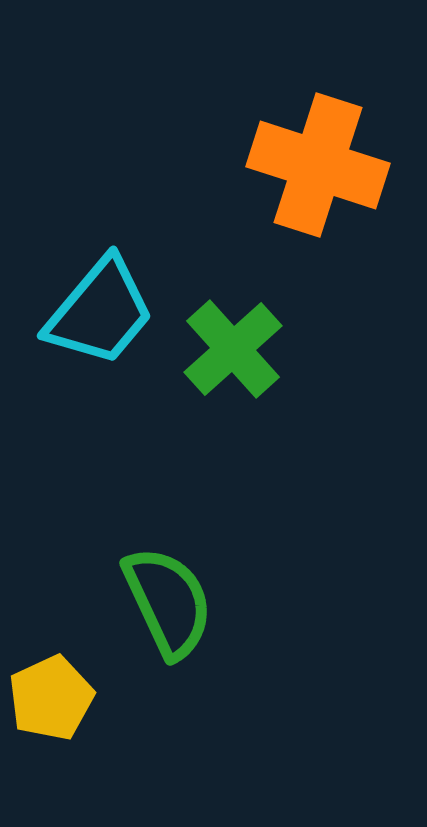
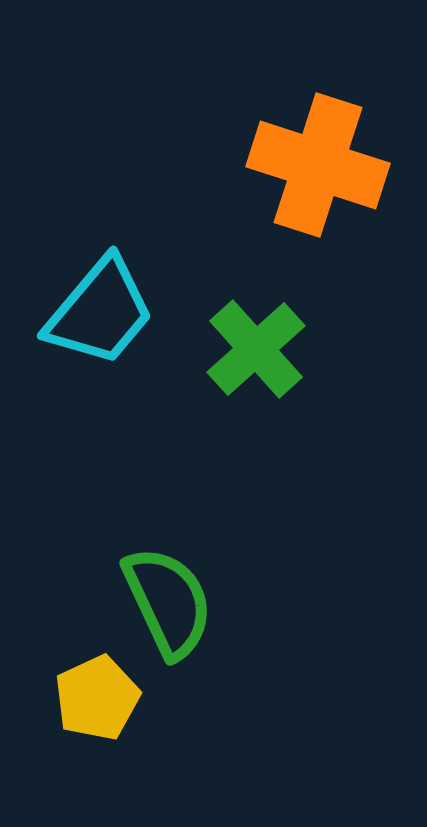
green cross: moved 23 px right
yellow pentagon: moved 46 px right
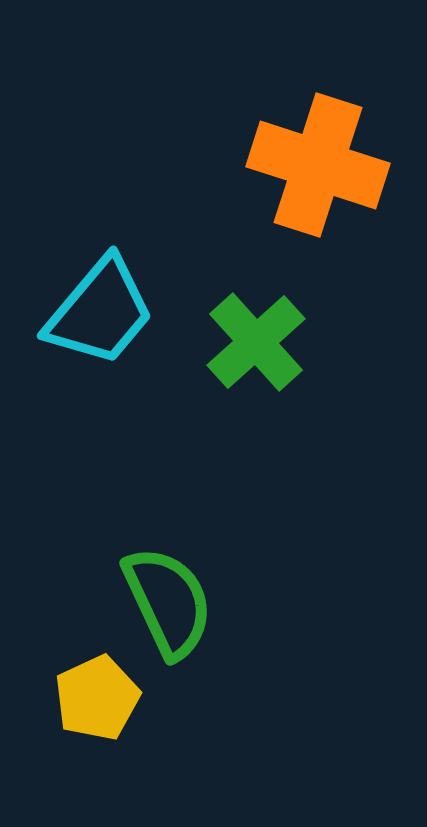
green cross: moved 7 px up
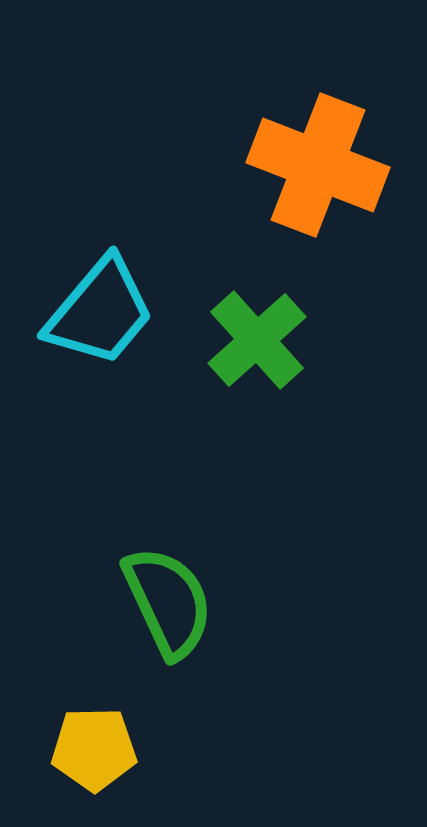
orange cross: rotated 3 degrees clockwise
green cross: moved 1 px right, 2 px up
yellow pentagon: moved 3 px left, 51 px down; rotated 24 degrees clockwise
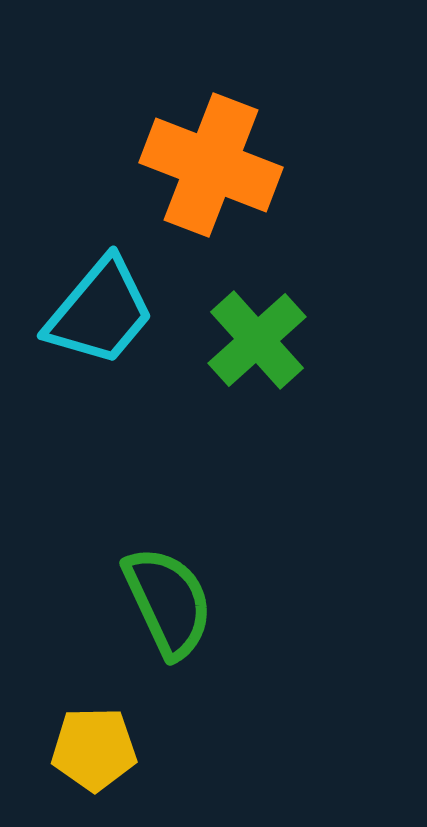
orange cross: moved 107 px left
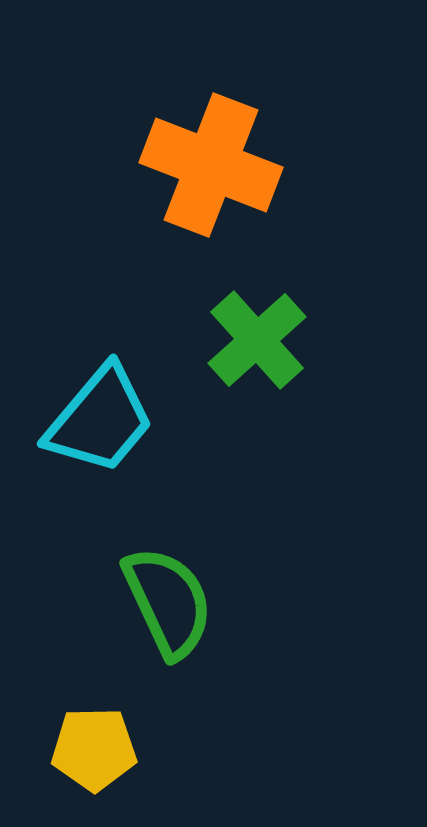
cyan trapezoid: moved 108 px down
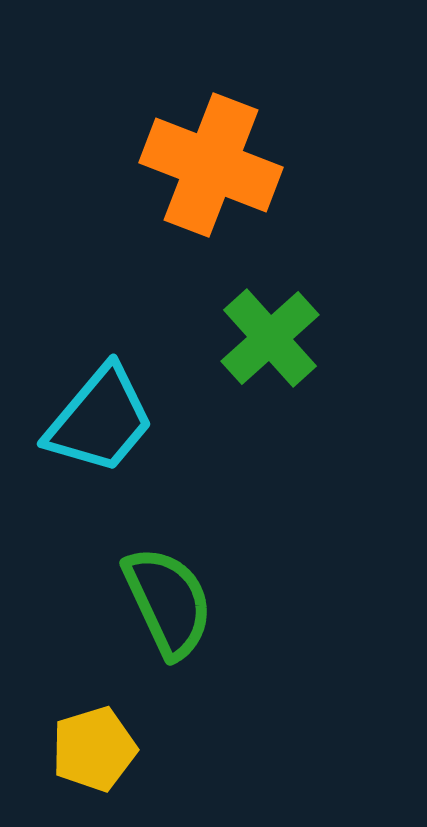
green cross: moved 13 px right, 2 px up
yellow pentagon: rotated 16 degrees counterclockwise
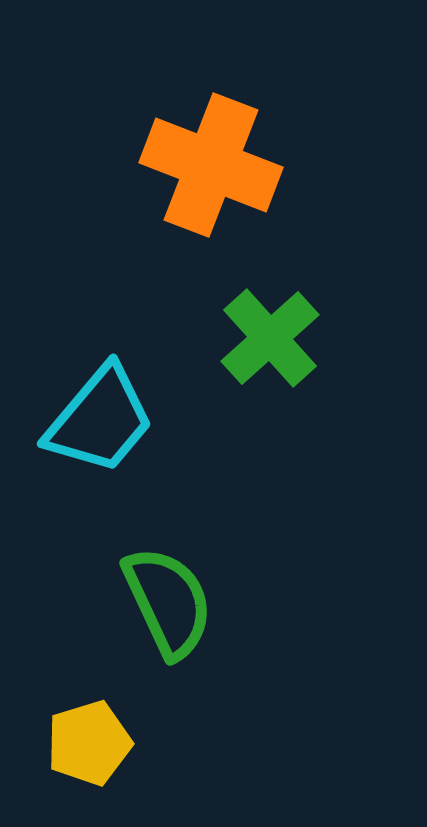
yellow pentagon: moved 5 px left, 6 px up
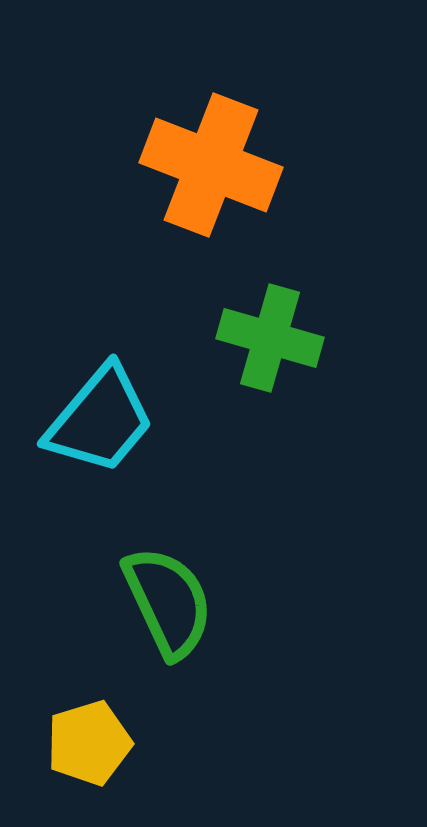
green cross: rotated 32 degrees counterclockwise
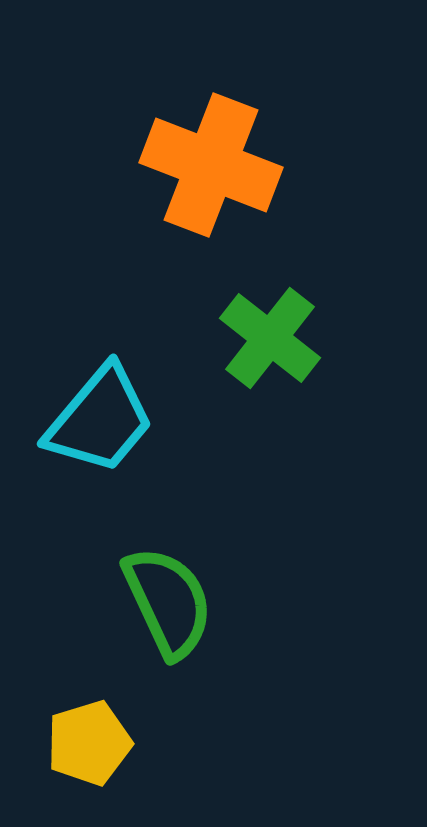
green cross: rotated 22 degrees clockwise
